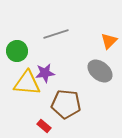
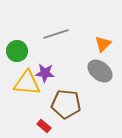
orange triangle: moved 6 px left, 3 px down
purple star: rotated 12 degrees clockwise
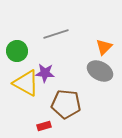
orange triangle: moved 1 px right, 3 px down
gray ellipse: rotated 10 degrees counterclockwise
yellow triangle: moved 1 px left; rotated 24 degrees clockwise
red rectangle: rotated 56 degrees counterclockwise
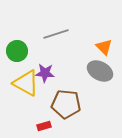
orange triangle: rotated 30 degrees counterclockwise
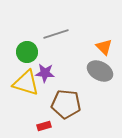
green circle: moved 10 px right, 1 px down
yellow triangle: rotated 12 degrees counterclockwise
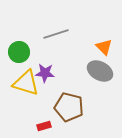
green circle: moved 8 px left
brown pentagon: moved 3 px right, 3 px down; rotated 8 degrees clockwise
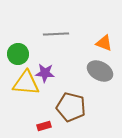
gray line: rotated 15 degrees clockwise
orange triangle: moved 4 px up; rotated 24 degrees counterclockwise
green circle: moved 1 px left, 2 px down
yellow triangle: rotated 12 degrees counterclockwise
brown pentagon: moved 2 px right
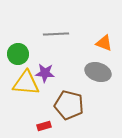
gray ellipse: moved 2 px left, 1 px down; rotated 10 degrees counterclockwise
brown pentagon: moved 2 px left, 2 px up
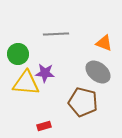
gray ellipse: rotated 20 degrees clockwise
brown pentagon: moved 14 px right, 3 px up
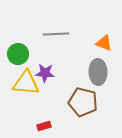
gray ellipse: rotated 50 degrees clockwise
